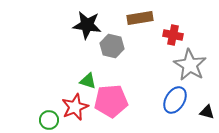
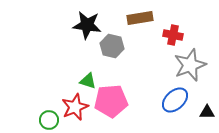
gray star: rotated 20 degrees clockwise
blue ellipse: rotated 16 degrees clockwise
black triangle: rotated 14 degrees counterclockwise
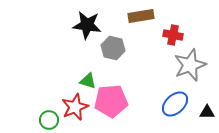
brown rectangle: moved 1 px right, 2 px up
gray hexagon: moved 1 px right, 2 px down
blue ellipse: moved 4 px down
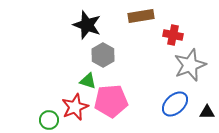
black star: rotated 12 degrees clockwise
gray hexagon: moved 10 px left, 7 px down; rotated 15 degrees clockwise
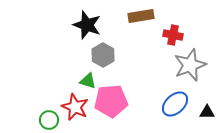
red star: rotated 24 degrees counterclockwise
